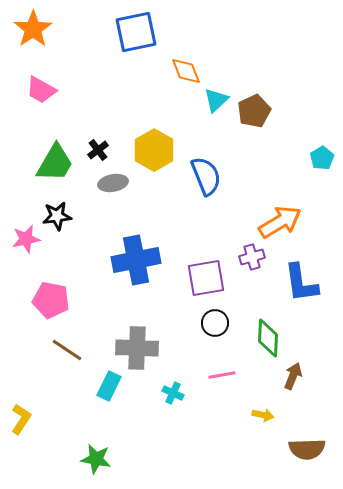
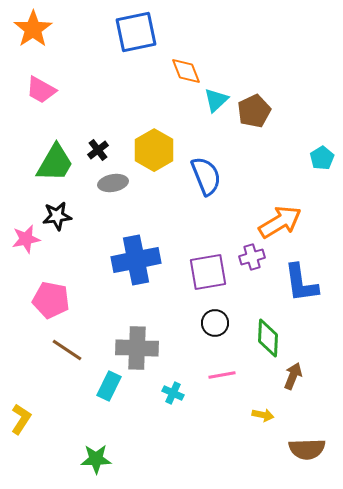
purple square: moved 2 px right, 6 px up
green star: rotated 12 degrees counterclockwise
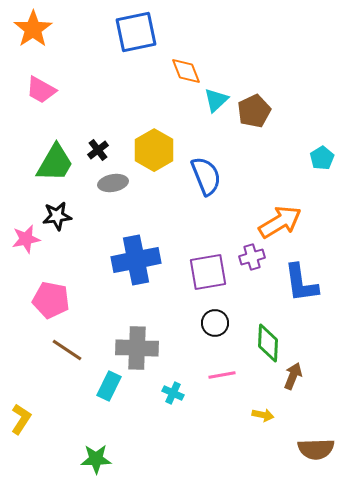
green diamond: moved 5 px down
brown semicircle: moved 9 px right
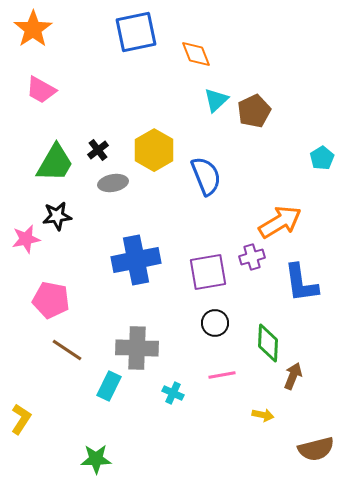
orange diamond: moved 10 px right, 17 px up
brown semicircle: rotated 12 degrees counterclockwise
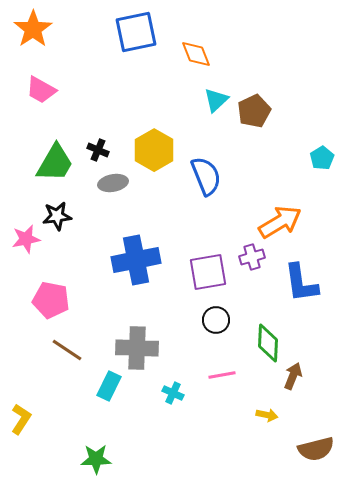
black cross: rotated 30 degrees counterclockwise
black circle: moved 1 px right, 3 px up
yellow arrow: moved 4 px right
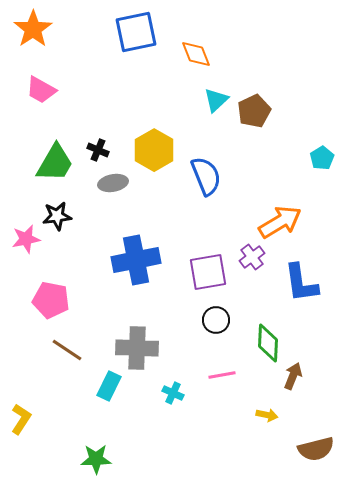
purple cross: rotated 20 degrees counterclockwise
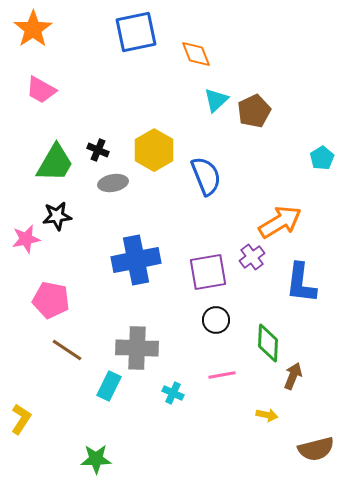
blue L-shape: rotated 15 degrees clockwise
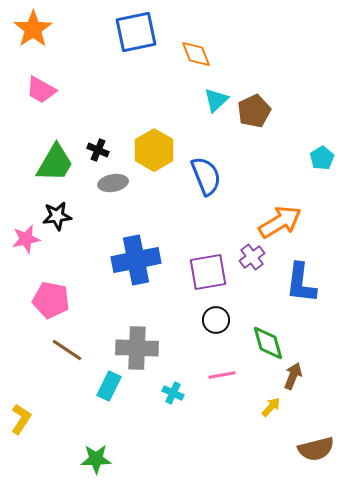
green diamond: rotated 18 degrees counterclockwise
yellow arrow: moved 4 px right, 8 px up; rotated 60 degrees counterclockwise
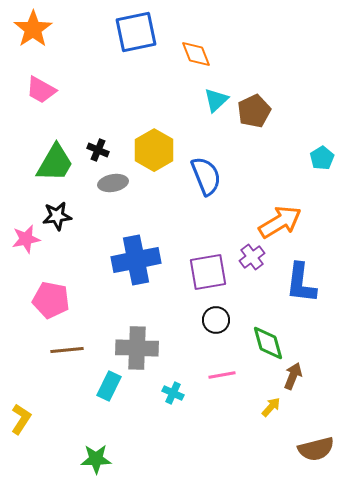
brown line: rotated 40 degrees counterclockwise
